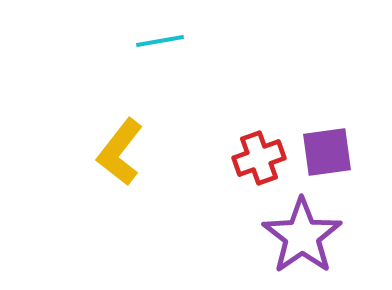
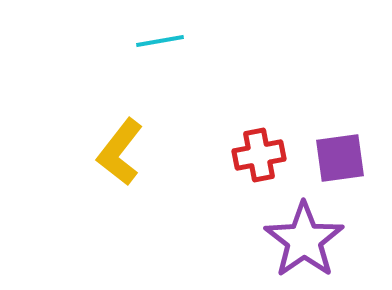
purple square: moved 13 px right, 6 px down
red cross: moved 3 px up; rotated 9 degrees clockwise
purple star: moved 2 px right, 4 px down
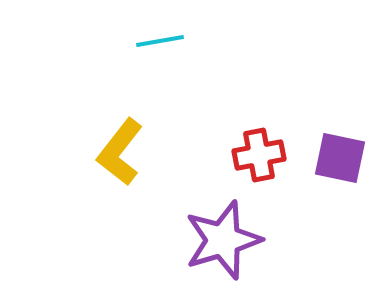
purple square: rotated 20 degrees clockwise
purple star: moved 81 px left; rotated 18 degrees clockwise
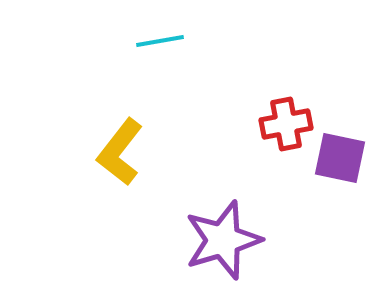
red cross: moved 27 px right, 31 px up
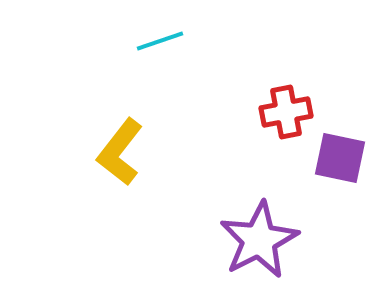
cyan line: rotated 9 degrees counterclockwise
red cross: moved 12 px up
purple star: moved 36 px right; rotated 10 degrees counterclockwise
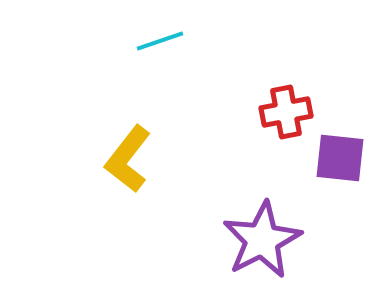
yellow L-shape: moved 8 px right, 7 px down
purple square: rotated 6 degrees counterclockwise
purple star: moved 3 px right
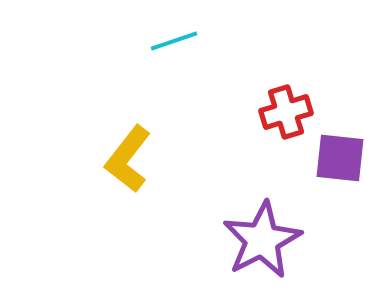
cyan line: moved 14 px right
red cross: rotated 6 degrees counterclockwise
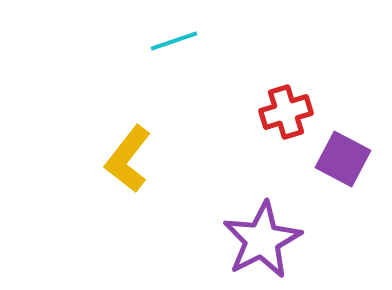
purple square: moved 3 px right, 1 px down; rotated 22 degrees clockwise
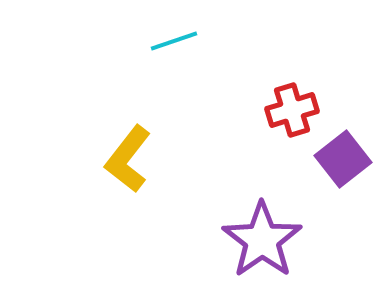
red cross: moved 6 px right, 2 px up
purple square: rotated 24 degrees clockwise
purple star: rotated 8 degrees counterclockwise
